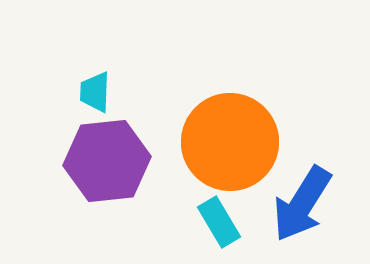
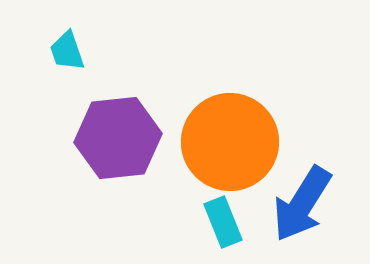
cyan trapezoid: moved 28 px left, 41 px up; rotated 21 degrees counterclockwise
purple hexagon: moved 11 px right, 23 px up
cyan rectangle: moved 4 px right; rotated 9 degrees clockwise
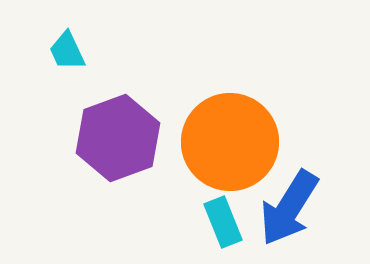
cyan trapezoid: rotated 6 degrees counterclockwise
purple hexagon: rotated 14 degrees counterclockwise
blue arrow: moved 13 px left, 4 px down
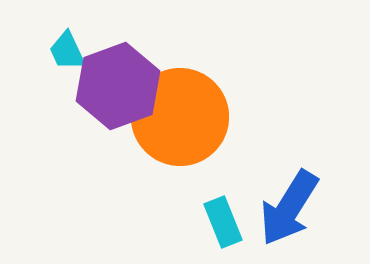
purple hexagon: moved 52 px up
orange circle: moved 50 px left, 25 px up
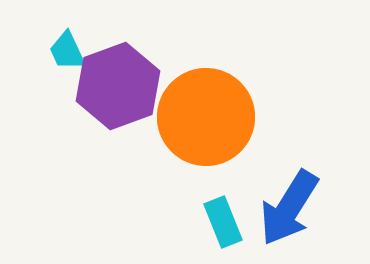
orange circle: moved 26 px right
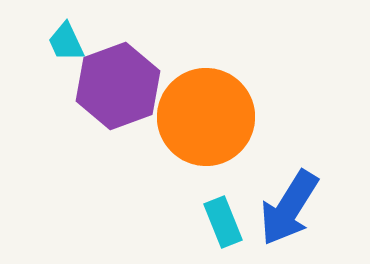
cyan trapezoid: moved 1 px left, 9 px up
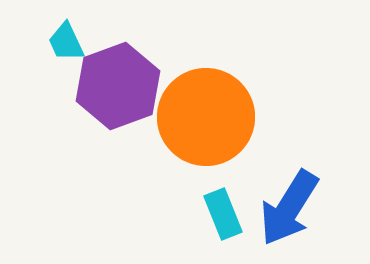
cyan rectangle: moved 8 px up
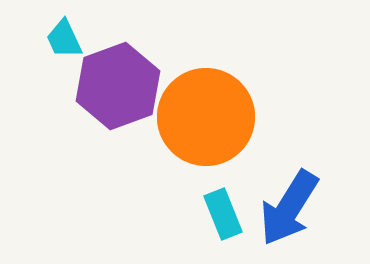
cyan trapezoid: moved 2 px left, 3 px up
